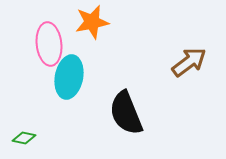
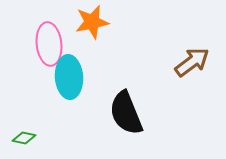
brown arrow: moved 3 px right
cyan ellipse: rotated 15 degrees counterclockwise
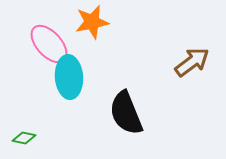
pink ellipse: rotated 36 degrees counterclockwise
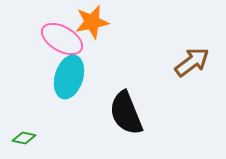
pink ellipse: moved 13 px right, 5 px up; rotated 18 degrees counterclockwise
cyan ellipse: rotated 21 degrees clockwise
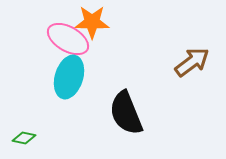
orange star: rotated 12 degrees clockwise
pink ellipse: moved 6 px right
